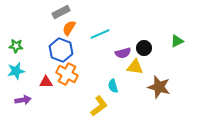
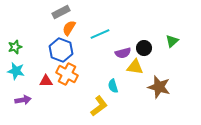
green triangle: moved 5 px left; rotated 16 degrees counterclockwise
green star: moved 1 px left, 1 px down; rotated 24 degrees counterclockwise
cyan star: rotated 24 degrees clockwise
red triangle: moved 1 px up
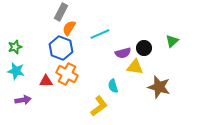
gray rectangle: rotated 36 degrees counterclockwise
blue hexagon: moved 2 px up
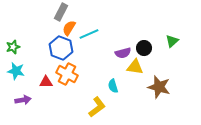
cyan line: moved 11 px left
green star: moved 2 px left
red triangle: moved 1 px down
yellow L-shape: moved 2 px left, 1 px down
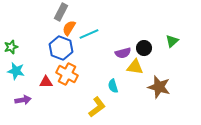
green star: moved 2 px left
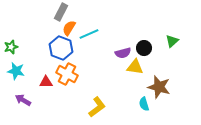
cyan semicircle: moved 31 px right, 18 px down
purple arrow: rotated 140 degrees counterclockwise
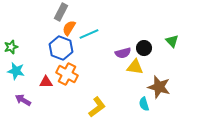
green triangle: rotated 32 degrees counterclockwise
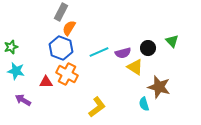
cyan line: moved 10 px right, 18 px down
black circle: moved 4 px right
yellow triangle: rotated 24 degrees clockwise
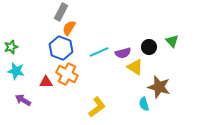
black circle: moved 1 px right, 1 px up
